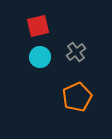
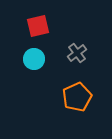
gray cross: moved 1 px right, 1 px down
cyan circle: moved 6 px left, 2 px down
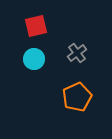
red square: moved 2 px left
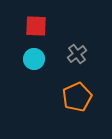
red square: rotated 15 degrees clockwise
gray cross: moved 1 px down
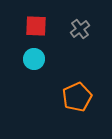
gray cross: moved 3 px right, 25 px up
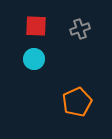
gray cross: rotated 18 degrees clockwise
orange pentagon: moved 5 px down
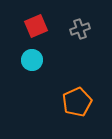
red square: rotated 25 degrees counterclockwise
cyan circle: moved 2 px left, 1 px down
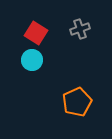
red square: moved 7 px down; rotated 35 degrees counterclockwise
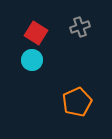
gray cross: moved 2 px up
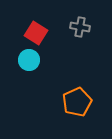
gray cross: rotated 30 degrees clockwise
cyan circle: moved 3 px left
